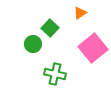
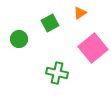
green square: moved 5 px up; rotated 18 degrees clockwise
green circle: moved 14 px left, 5 px up
green cross: moved 2 px right, 1 px up
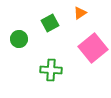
green cross: moved 6 px left, 3 px up; rotated 10 degrees counterclockwise
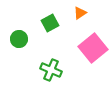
green cross: rotated 20 degrees clockwise
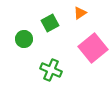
green circle: moved 5 px right
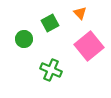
orange triangle: rotated 40 degrees counterclockwise
pink square: moved 4 px left, 2 px up
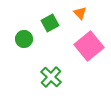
green cross: moved 7 px down; rotated 20 degrees clockwise
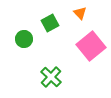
pink square: moved 2 px right
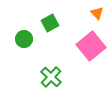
orange triangle: moved 17 px right
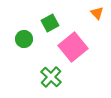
pink square: moved 18 px left, 1 px down
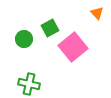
green square: moved 5 px down
green cross: moved 22 px left, 7 px down; rotated 30 degrees counterclockwise
